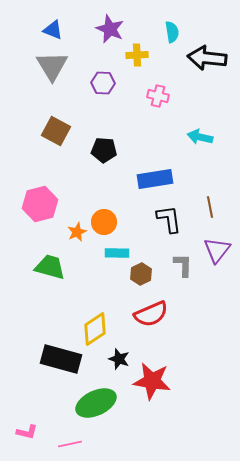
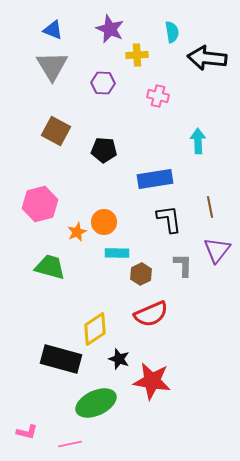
cyan arrow: moved 2 px left, 4 px down; rotated 75 degrees clockwise
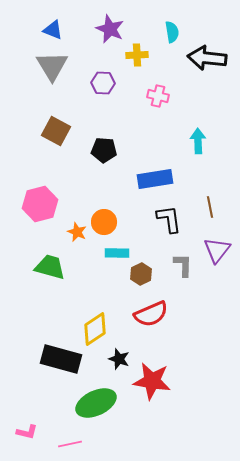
orange star: rotated 24 degrees counterclockwise
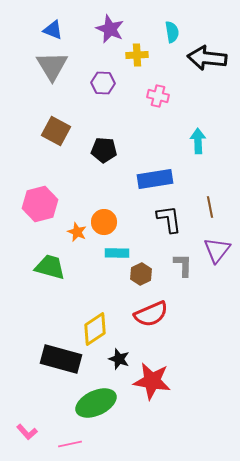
pink L-shape: rotated 35 degrees clockwise
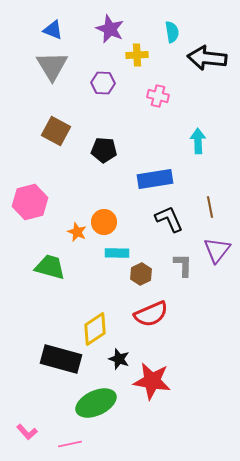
pink hexagon: moved 10 px left, 2 px up
black L-shape: rotated 16 degrees counterclockwise
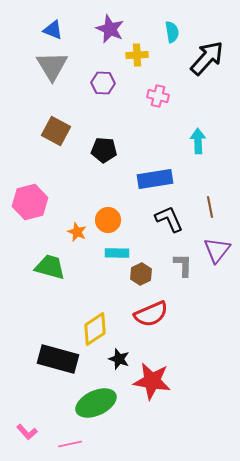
black arrow: rotated 126 degrees clockwise
orange circle: moved 4 px right, 2 px up
black rectangle: moved 3 px left
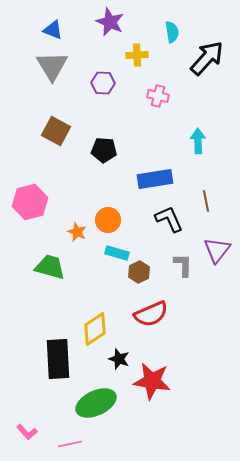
purple star: moved 7 px up
brown line: moved 4 px left, 6 px up
cyan rectangle: rotated 15 degrees clockwise
brown hexagon: moved 2 px left, 2 px up
black rectangle: rotated 72 degrees clockwise
